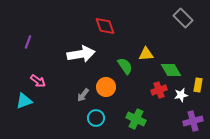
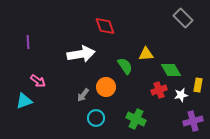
purple line: rotated 24 degrees counterclockwise
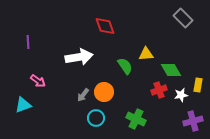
white arrow: moved 2 px left, 3 px down
orange circle: moved 2 px left, 5 px down
cyan triangle: moved 1 px left, 4 px down
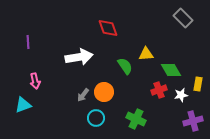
red diamond: moved 3 px right, 2 px down
pink arrow: moved 3 px left; rotated 42 degrees clockwise
yellow rectangle: moved 1 px up
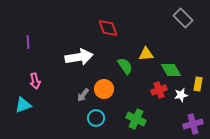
orange circle: moved 3 px up
purple cross: moved 3 px down
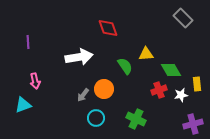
yellow rectangle: moved 1 px left; rotated 16 degrees counterclockwise
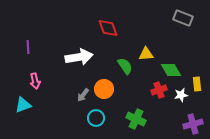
gray rectangle: rotated 24 degrees counterclockwise
purple line: moved 5 px down
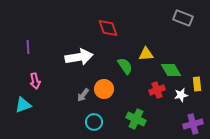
red cross: moved 2 px left
cyan circle: moved 2 px left, 4 px down
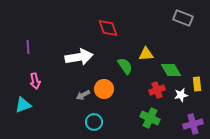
gray arrow: rotated 24 degrees clockwise
green cross: moved 14 px right, 1 px up
